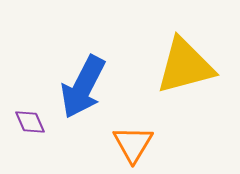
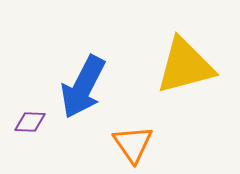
purple diamond: rotated 64 degrees counterclockwise
orange triangle: rotated 6 degrees counterclockwise
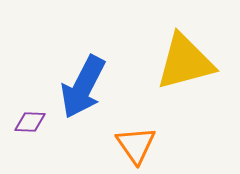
yellow triangle: moved 4 px up
orange triangle: moved 3 px right, 1 px down
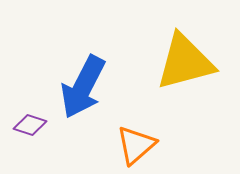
purple diamond: moved 3 px down; rotated 16 degrees clockwise
orange triangle: rotated 24 degrees clockwise
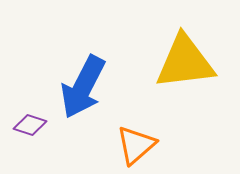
yellow triangle: rotated 8 degrees clockwise
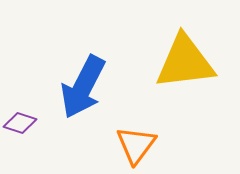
purple diamond: moved 10 px left, 2 px up
orange triangle: rotated 12 degrees counterclockwise
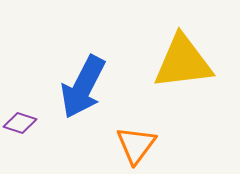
yellow triangle: moved 2 px left
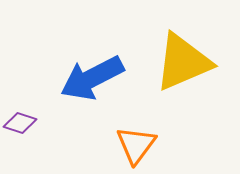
yellow triangle: rotated 16 degrees counterclockwise
blue arrow: moved 9 px right, 9 px up; rotated 36 degrees clockwise
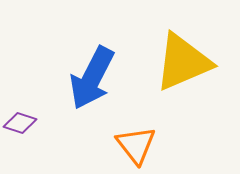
blue arrow: rotated 36 degrees counterclockwise
orange triangle: rotated 15 degrees counterclockwise
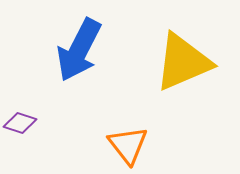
blue arrow: moved 13 px left, 28 px up
orange triangle: moved 8 px left
